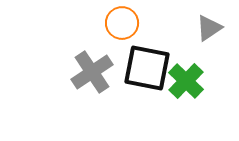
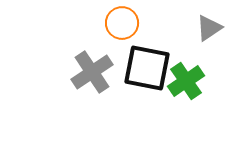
green cross: rotated 12 degrees clockwise
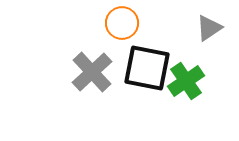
gray cross: rotated 9 degrees counterclockwise
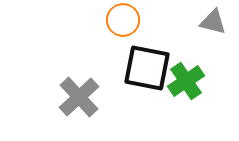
orange circle: moved 1 px right, 3 px up
gray triangle: moved 4 px right, 6 px up; rotated 48 degrees clockwise
gray cross: moved 13 px left, 25 px down
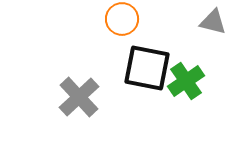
orange circle: moved 1 px left, 1 px up
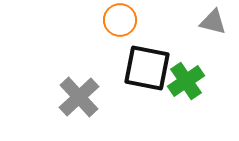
orange circle: moved 2 px left, 1 px down
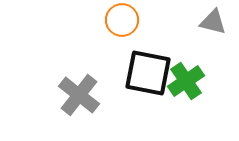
orange circle: moved 2 px right
black square: moved 1 px right, 5 px down
gray cross: moved 2 px up; rotated 9 degrees counterclockwise
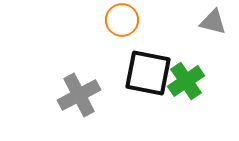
gray cross: rotated 24 degrees clockwise
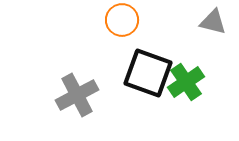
black square: rotated 9 degrees clockwise
green cross: moved 1 px down
gray cross: moved 2 px left
